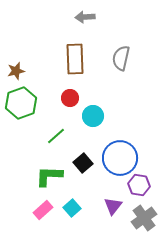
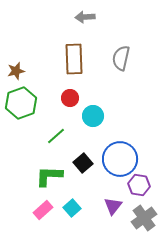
brown rectangle: moved 1 px left
blue circle: moved 1 px down
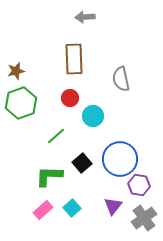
gray semicircle: moved 21 px down; rotated 25 degrees counterclockwise
black square: moved 1 px left
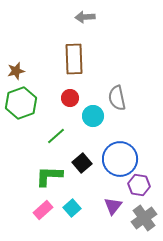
gray semicircle: moved 4 px left, 19 px down
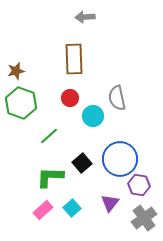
green hexagon: rotated 20 degrees counterclockwise
green line: moved 7 px left
green L-shape: moved 1 px right, 1 px down
purple triangle: moved 3 px left, 3 px up
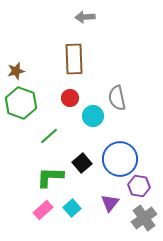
purple hexagon: moved 1 px down
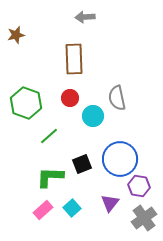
brown star: moved 36 px up
green hexagon: moved 5 px right
black square: moved 1 px down; rotated 18 degrees clockwise
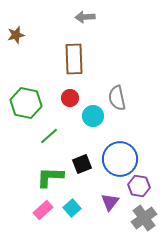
green hexagon: rotated 8 degrees counterclockwise
purple triangle: moved 1 px up
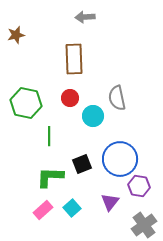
green line: rotated 48 degrees counterclockwise
gray cross: moved 7 px down
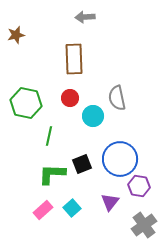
green line: rotated 12 degrees clockwise
green L-shape: moved 2 px right, 3 px up
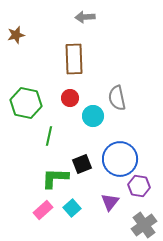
green L-shape: moved 3 px right, 4 px down
